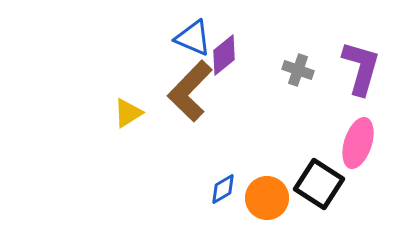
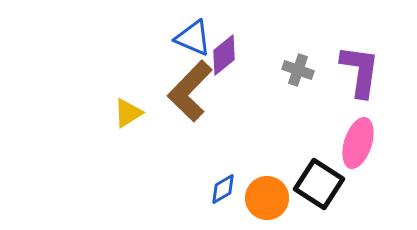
purple L-shape: moved 1 px left, 3 px down; rotated 8 degrees counterclockwise
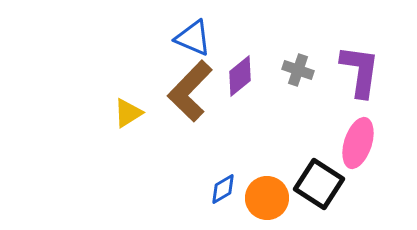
purple diamond: moved 16 px right, 21 px down
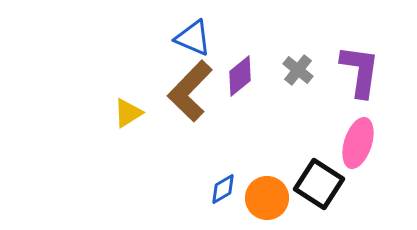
gray cross: rotated 20 degrees clockwise
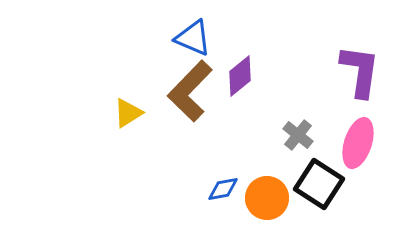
gray cross: moved 65 px down
blue diamond: rotated 20 degrees clockwise
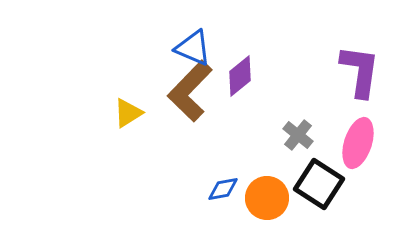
blue triangle: moved 10 px down
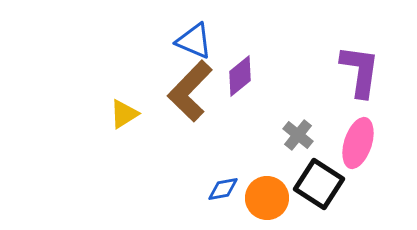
blue triangle: moved 1 px right, 7 px up
yellow triangle: moved 4 px left, 1 px down
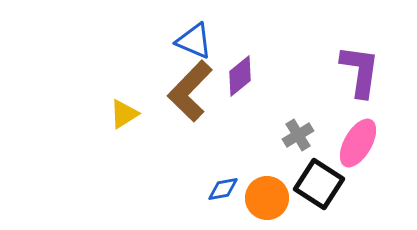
gray cross: rotated 20 degrees clockwise
pink ellipse: rotated 12 degrees clockwise
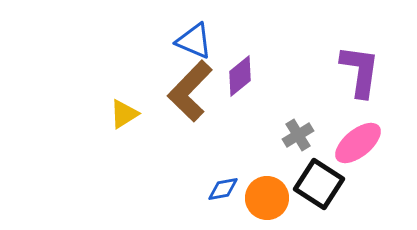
pink ellipse: rotated 21 degrees clockwise
